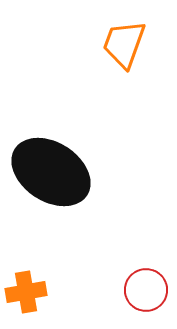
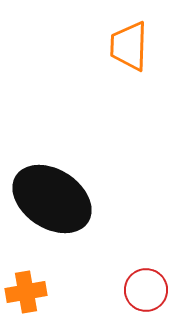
orange trapezoid: moved 5 px right, 2 px down; rotated 18 degrees counterclockwise
black ellipse: moved 1 px right, 27 px down
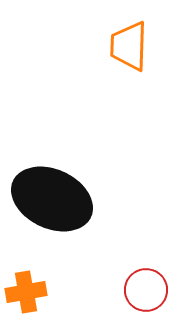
black ellipse: rotated 8 degrees counterclockwise
